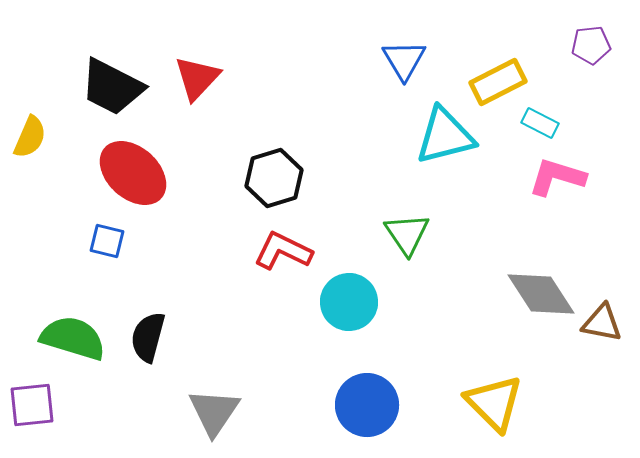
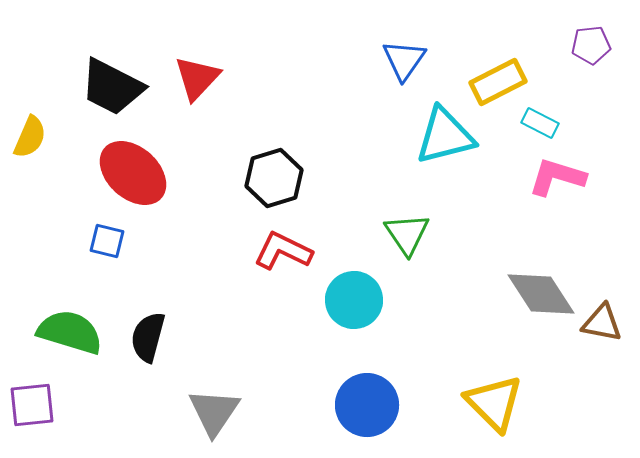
blue triangle: rotated 6 degrees clockwise
cyan circle: moved 5 px right, 2 px up
green semicircle: moved 3 px left, 6 px up
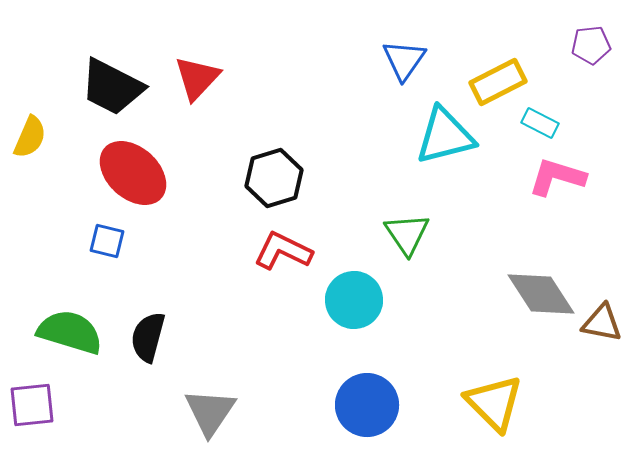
gray triangle: moved 4 px left
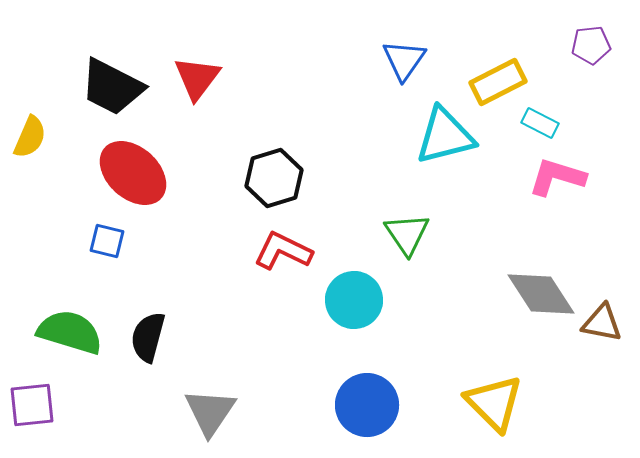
red triangle: rotated 6 degrees counterclockwise
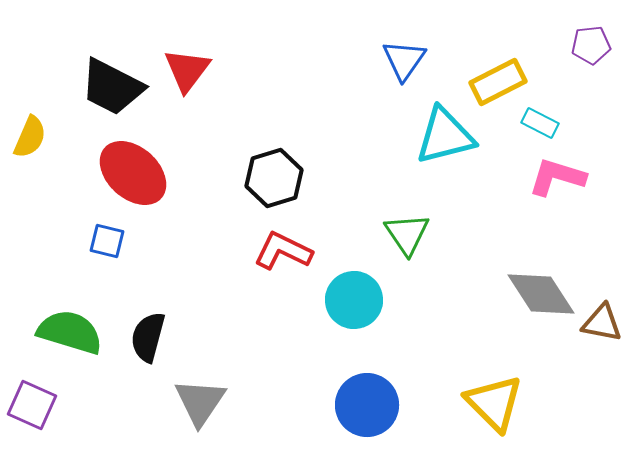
red triangle: moved 10 px left, 8 px up
purple square: rotated 30 degrees clockwise
gray triangle: moved 10 px left, 10 px up
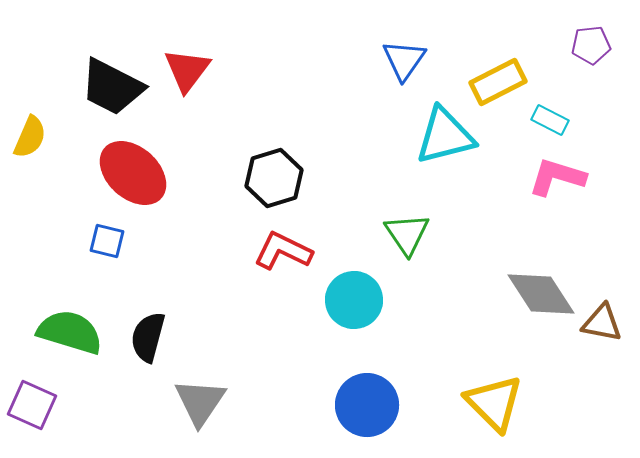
cyan rectangle: moved 10 px right, 3 px up
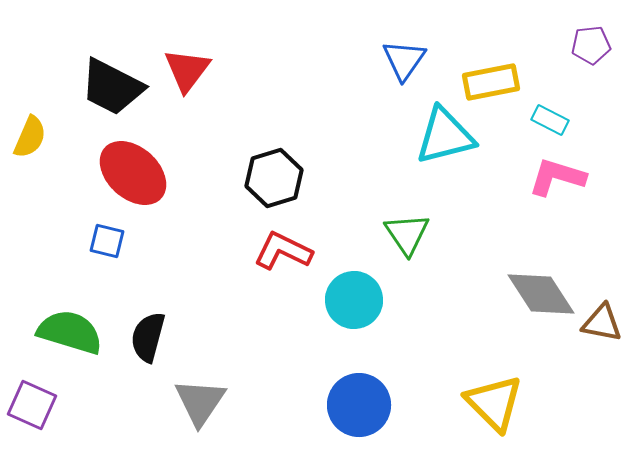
yellow rectangle: moved 7 px left; rotated 16 degrees clockwise
blue circle: moved 8 px left
